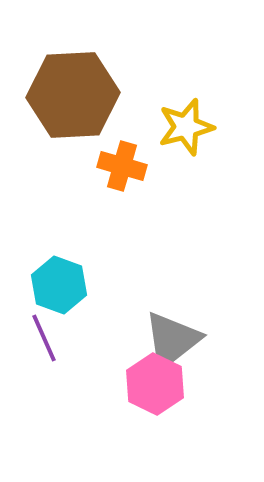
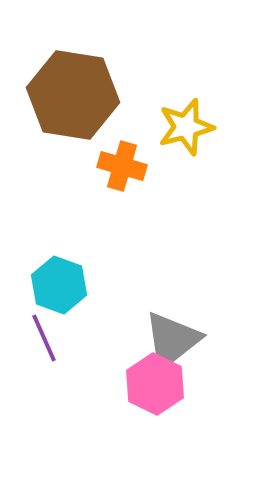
brown hexagon: rotated 12 degrees clockwise
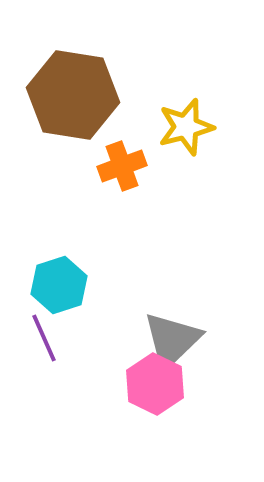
orange cross: rotated 36 degrees counterclockwise
cyan hexagon: rotated 22 degrees clockwise
gray triangle: rotated 6 degrees counterclockwise
